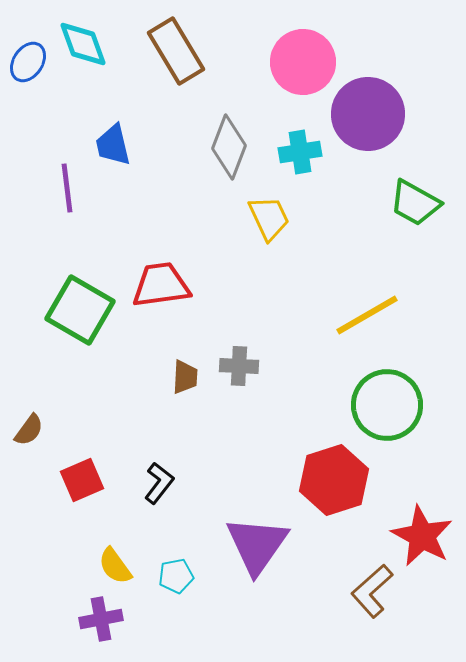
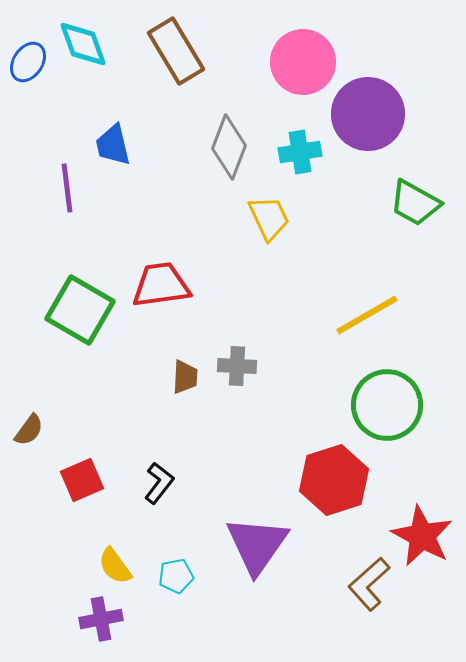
gray cross: moved 2 px left
brown L-shape: moved 3 px left, 7 px up
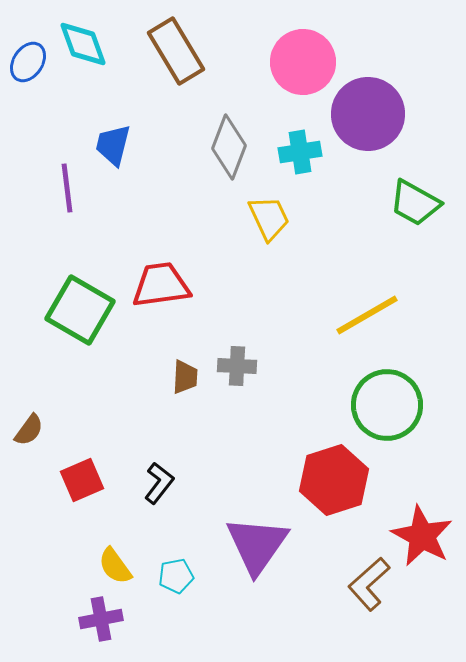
blue trapezoid: rotated 27 degrees clockwise
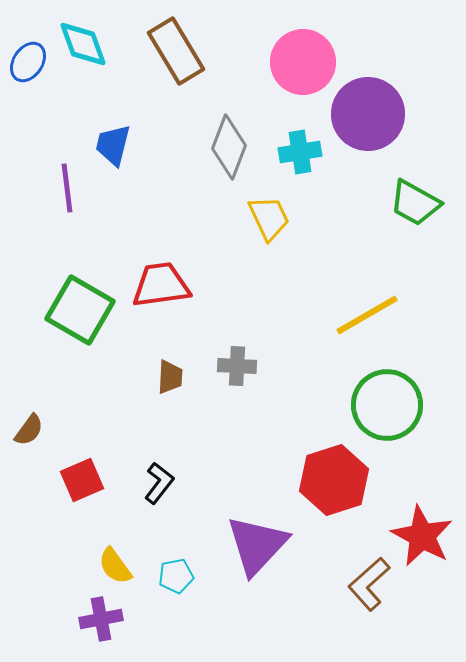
brown trapezoid: moved 15 px left
purple triangle: rotated 8 degrees clockwise
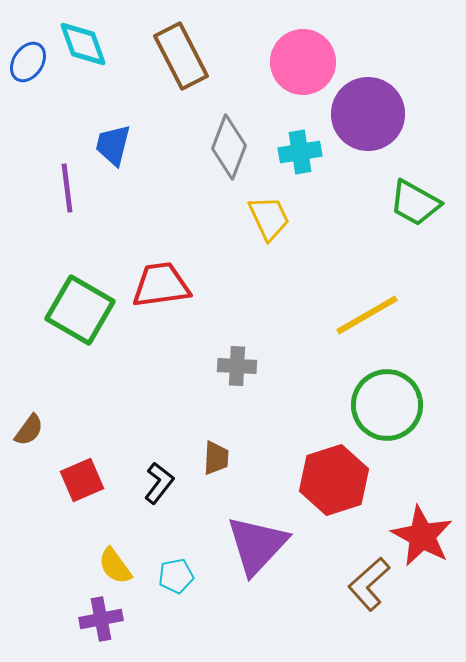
brown rectangle: moved 5 px right, 5 px down; rotated 4 degrees clockwise
brown trapezoid: moved 46 px right, 81 px down
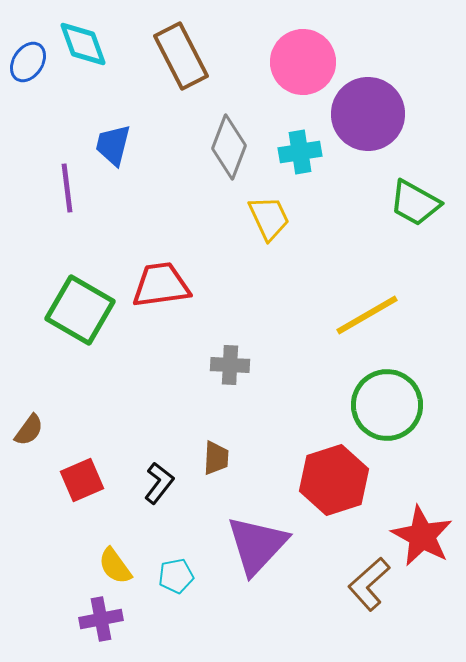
gray cross: moved 7 px left, 1 px up
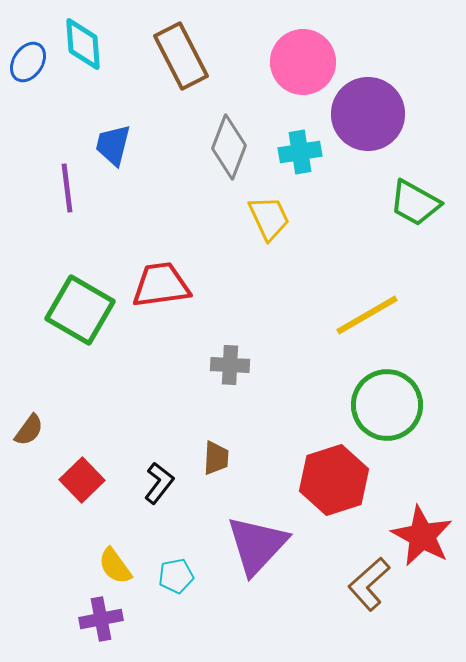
cyan diamond: rotated 16 degrees clockwise
red square: rotated 21 degrees counterclockwise
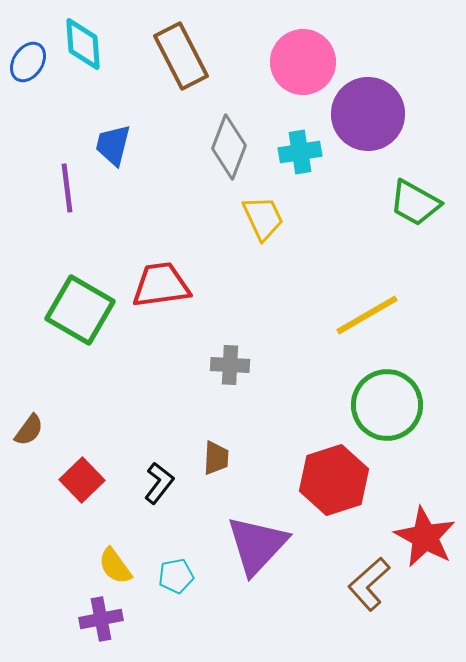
yellow trapezoid: moved 6 px left
red star: moved 3 px right, 1 px down
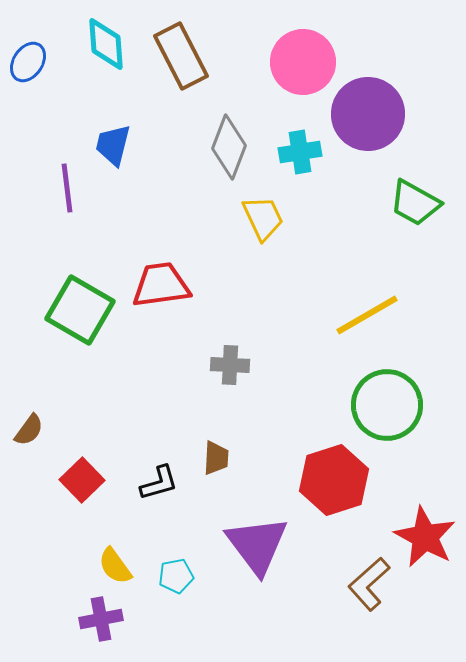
cyan diamond: moved 23 px right
black L-shape: rotated 36 degrees clockwise
purple triangle: rotated 20 degrees counterclockwise
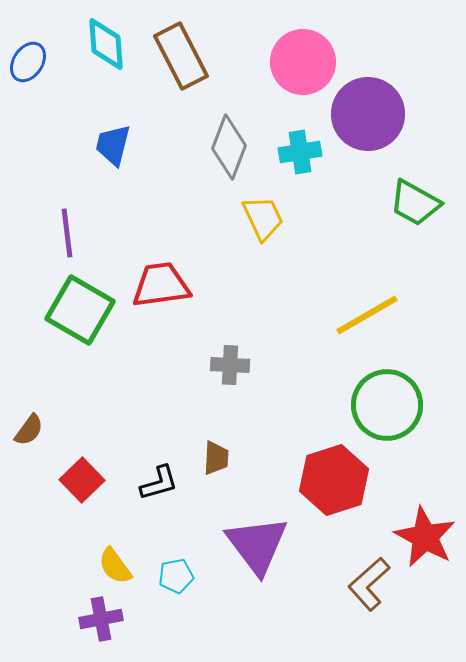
purple line: moved 45 px down
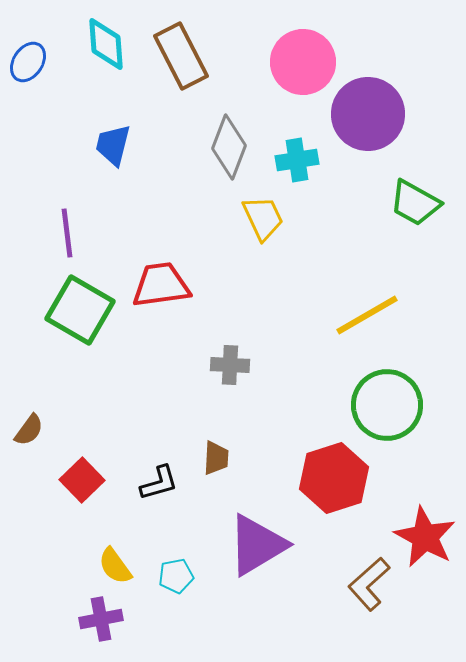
cyan cross: moved 3 px left, 8 px down
red hexagon: moved 2 px up
purple triangle: rotated 36 degrees clockwise
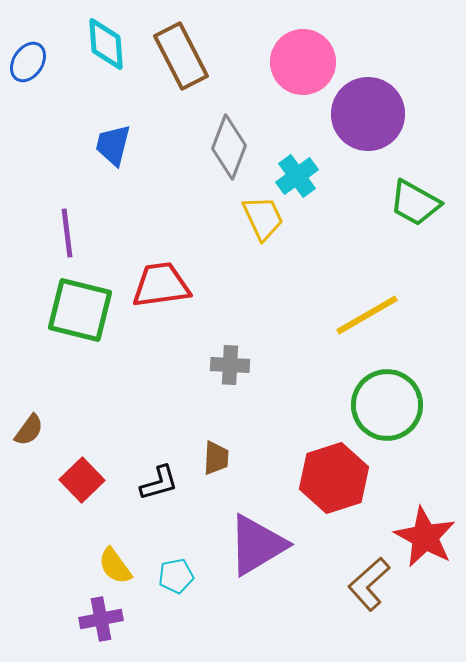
cyan cross: moved 16 px down; rotated 27 degrees counterclockwise
green square: rotated 16 degrees counterclockwise
